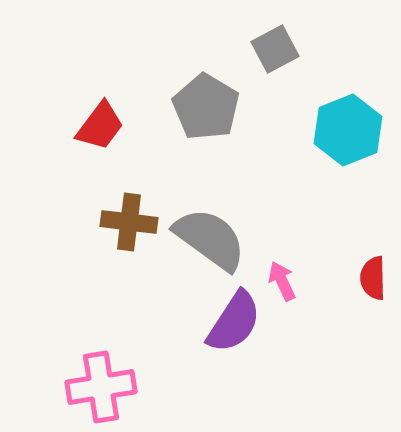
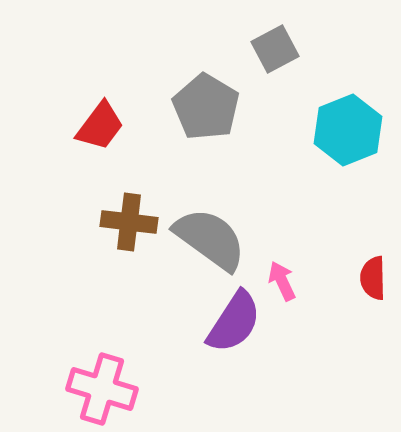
pink cross: moved 1 px right, 2 px down; rotated 26 degrees clockwise
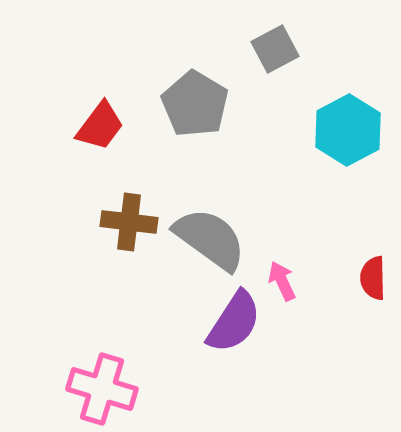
gray pentagon: moved 11 px left, 3 px up
cyan hexagon: rotated 6 degrees counterclockwise
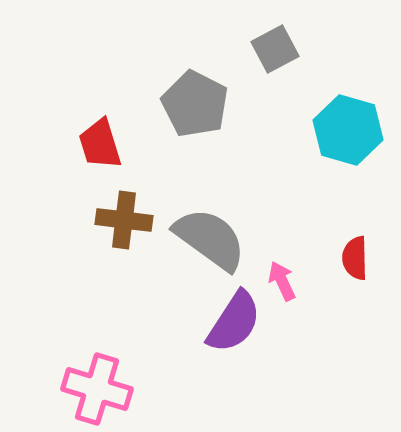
gray pentagon: rotated 4 degrees counterclockwise
red trapezoid: moved 18 px down; rotated 126 degrees clockwise
cyan hexagon: rotated 16 degrees counterclockwise
brown cross: moved 5 px left, 2 px up
red semicircle: moved 18 px left, 20 px up
pink cross: moved 5 px left
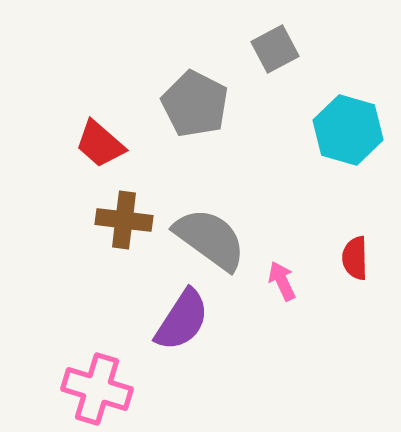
red trapezoid: rotated 32 degrees counterclockwise
purple semicircle: moved 52 px left, 2 px up
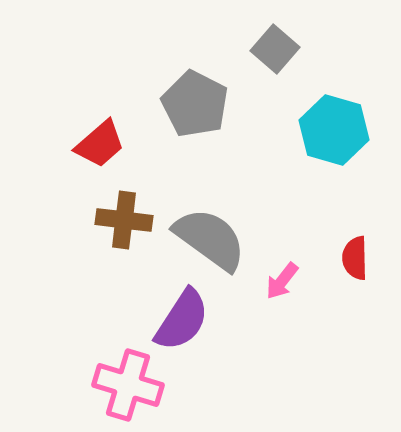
gray square: rotated 21 degrees counterclockwise
cyan hexagon: moved 14 px left
red trapezoid: rotated 82 degrees counterclockwise
pink arrow: rotated 117 degrees counterclockwise
pink cross: moved 31 px right, 4 px up
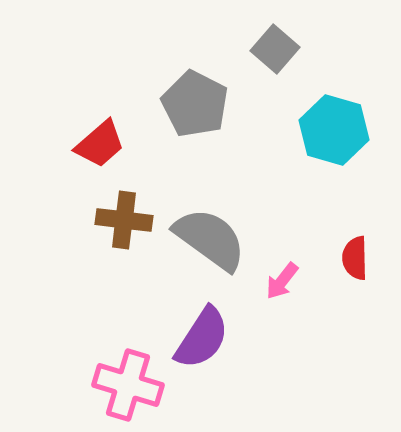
purple semicircle: moved 20 px right, 18 px down
